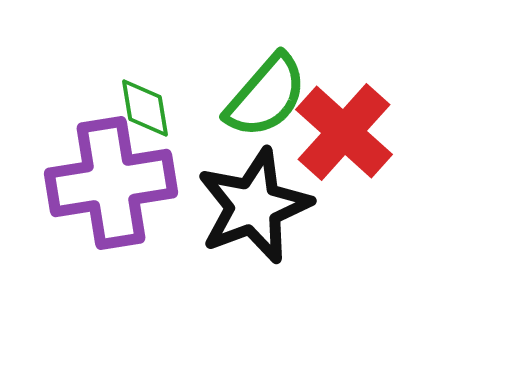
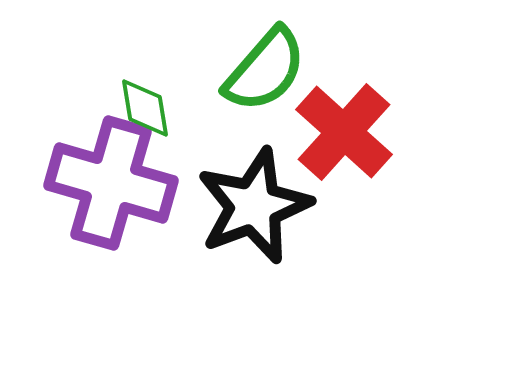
green semicircle: moved 1 px left, 26 px up
purple cross: rotated 25 degrees clockwise
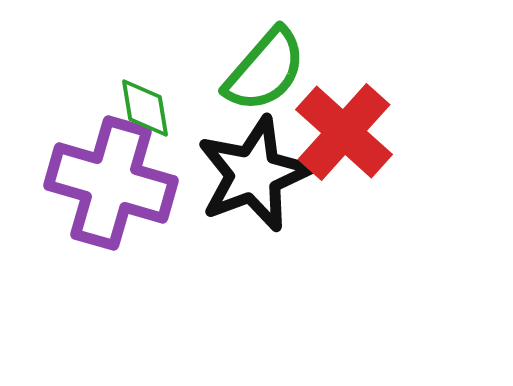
black star: moved 32 px up
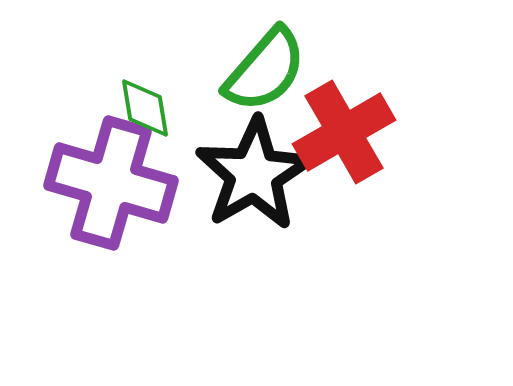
red cross: rotated 18 degrees clockwise
black star: rotated 9 degrees counterclockwise
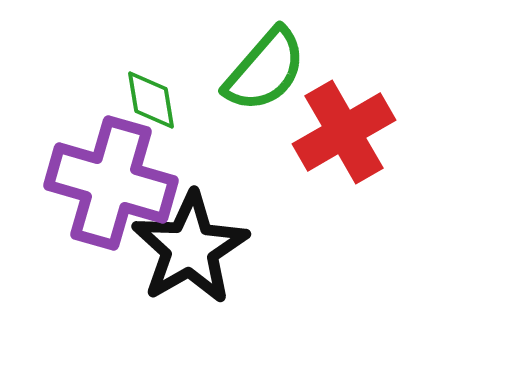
green diamond: moved 6 px right, 8 px up
black star: moved 64 px left, 74 px down
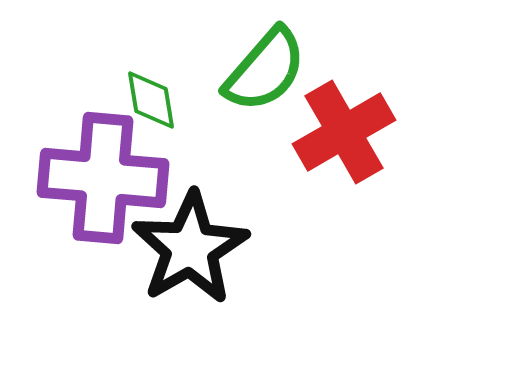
purple cross: moved 8 px left, 5 px up; rotated 11 degrees counterclockwise
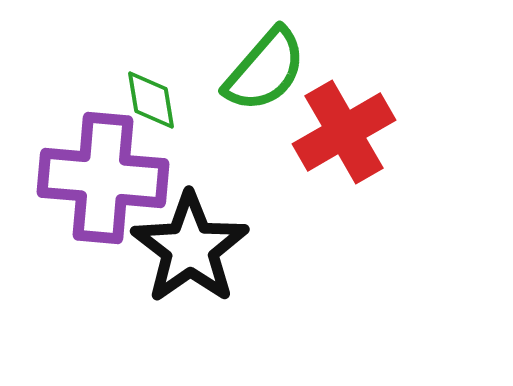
black star: rotated 5 degrees counterclockwise
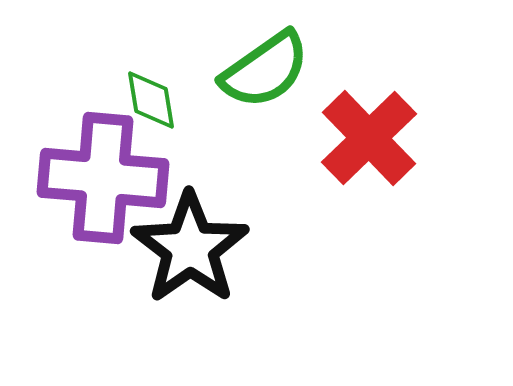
green semicircle: rotated 14 degrees clockwise
red cross: moved 25 px right, 6 px down; rotated 14 degrees counterclockwise
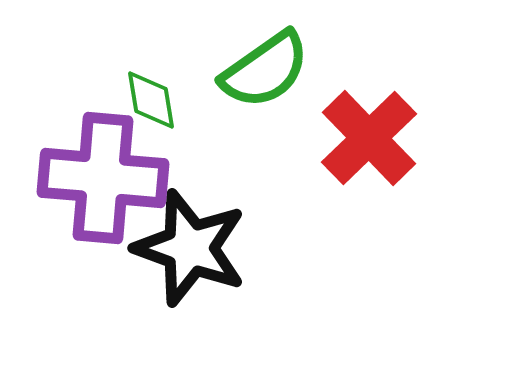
black star: rotated 17 degrees counterclockwise
